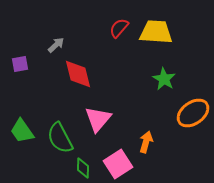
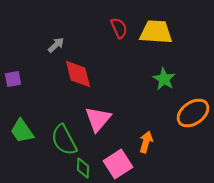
red semicircle: rotated 115 degrees clockwise
purple square: moved 7 px left, 15 px down
green semicircle: moved 4 px right, 2 px down
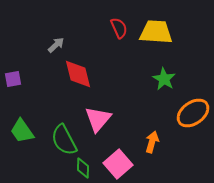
orange arrow: moved 6 px right
pink square: rotated 8 degrees counterclockwise
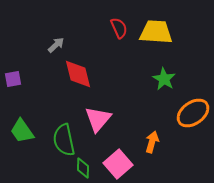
green semicircle: rotated 16 degrees clockwise
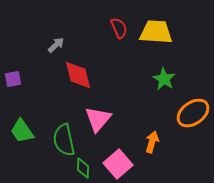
red diamond: moved 1 px down
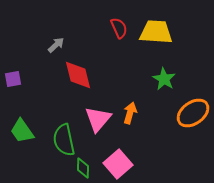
orange arrow: moved 22 px left, 29 px up
